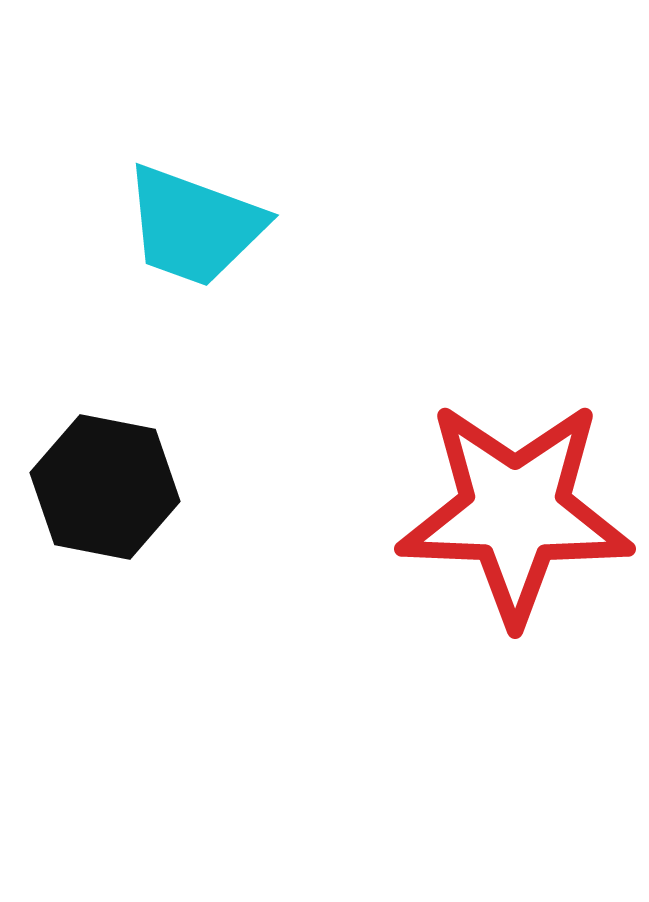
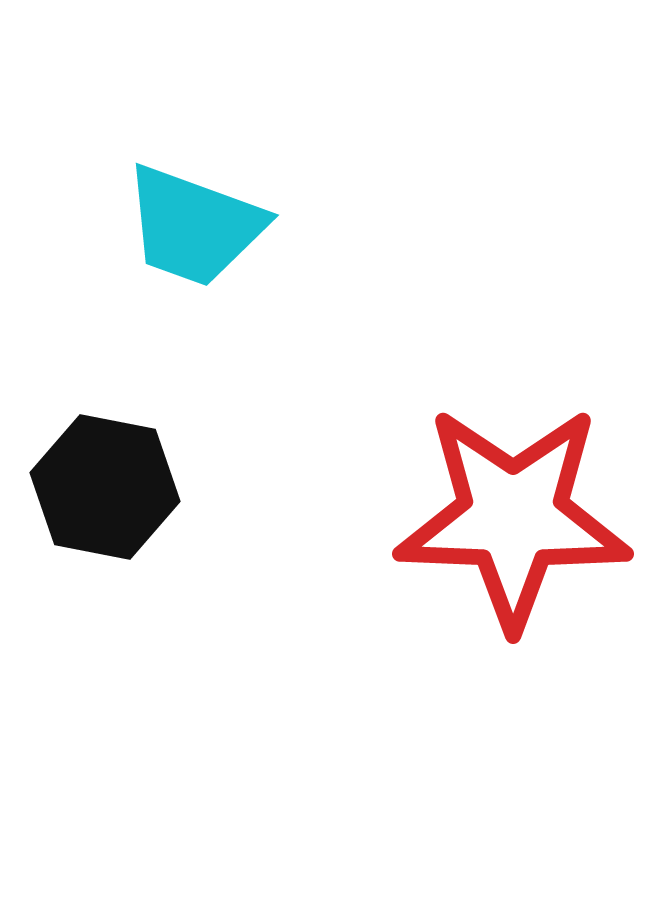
red star: moved 2 px left, 5 px down
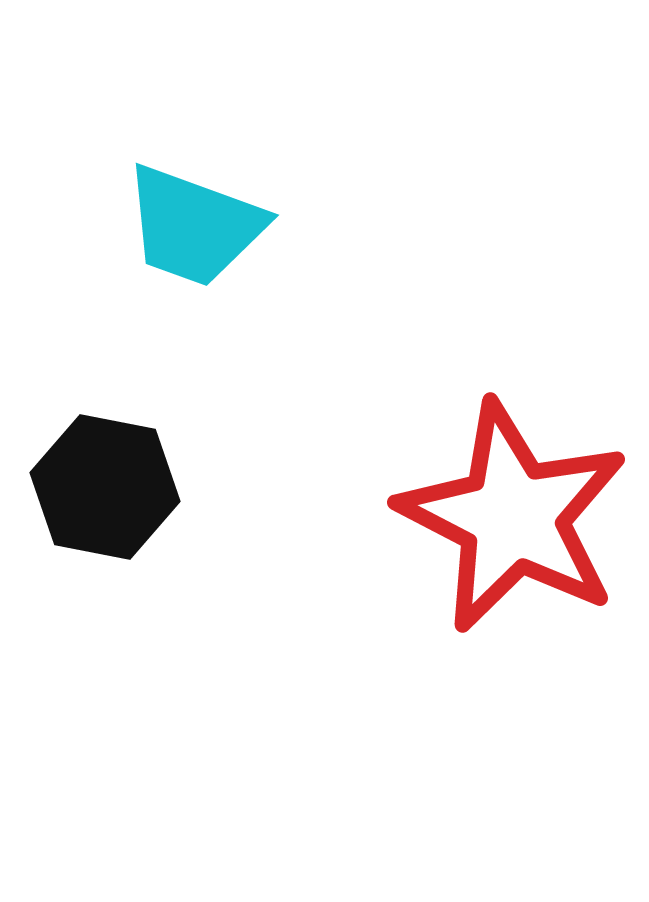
red star: rotated 25 degrees clockwise
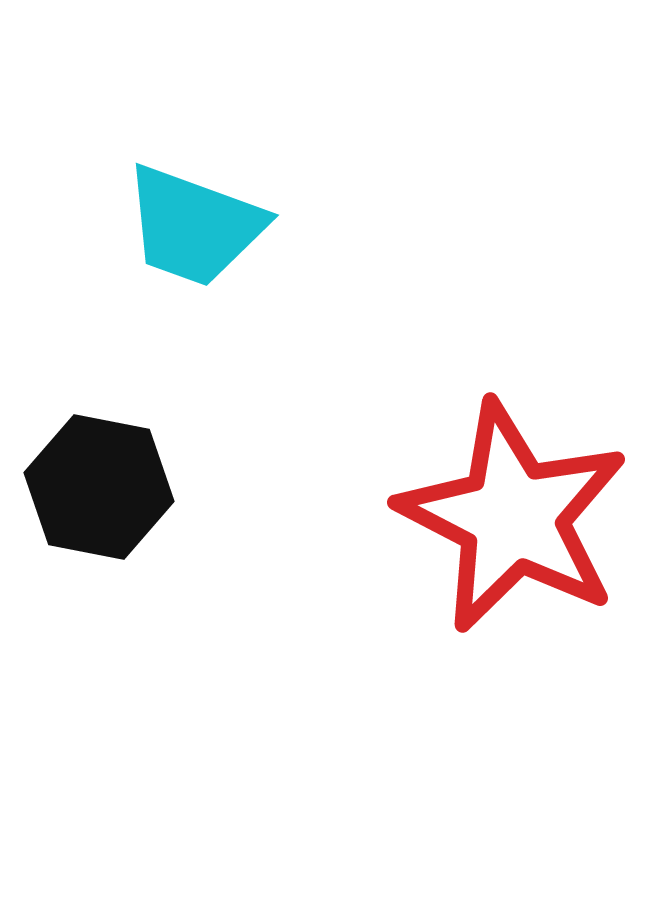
black hexagon: moved 6 px left
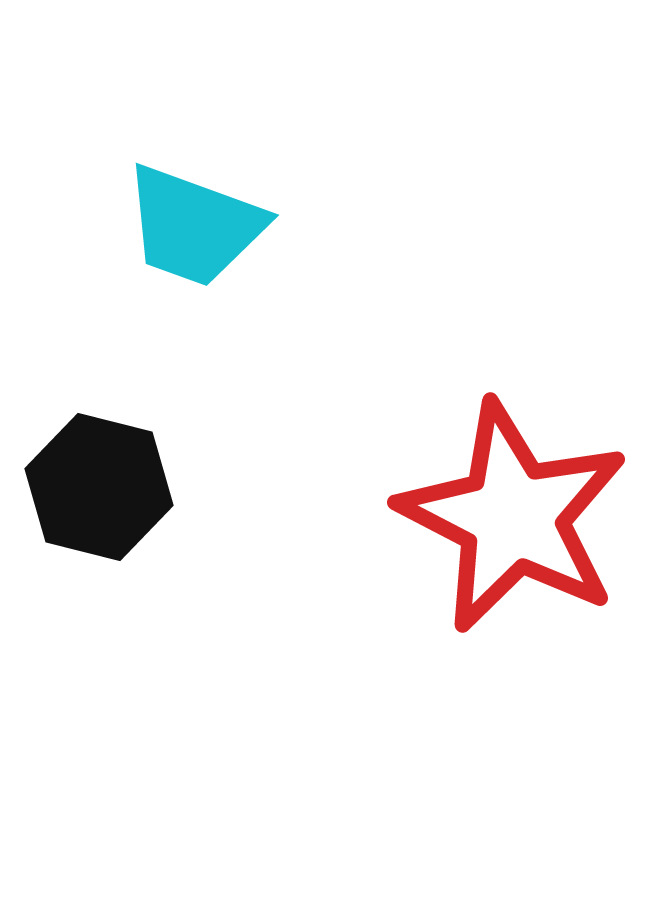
black hexagon: rotated 3 degrees clockwise
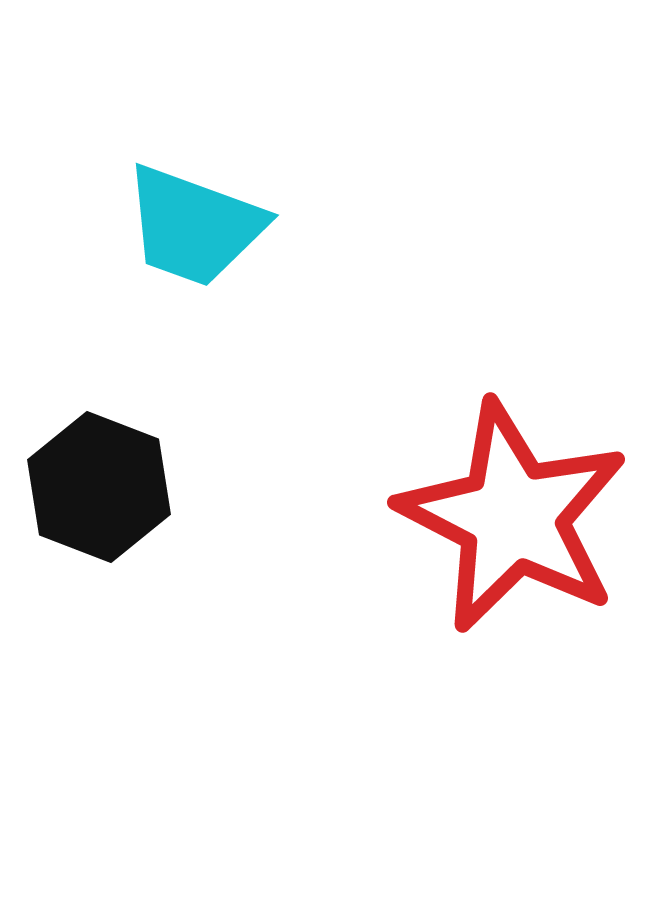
black hexagon: rotated 7 degrees clockwise
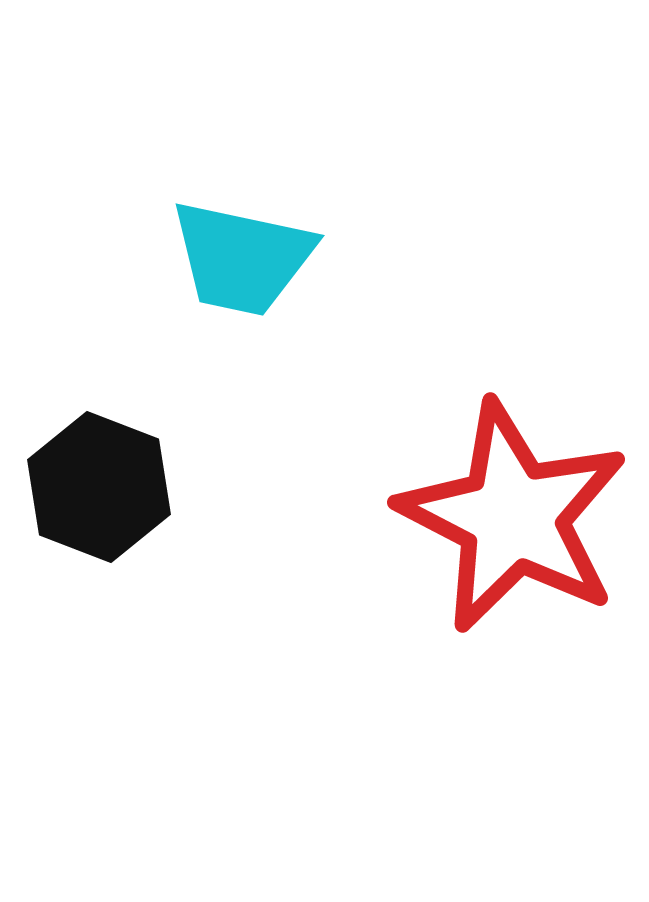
cyan trapezoid: moved 48 px right, 32 px down; rotated 8 degrees counterclockwise
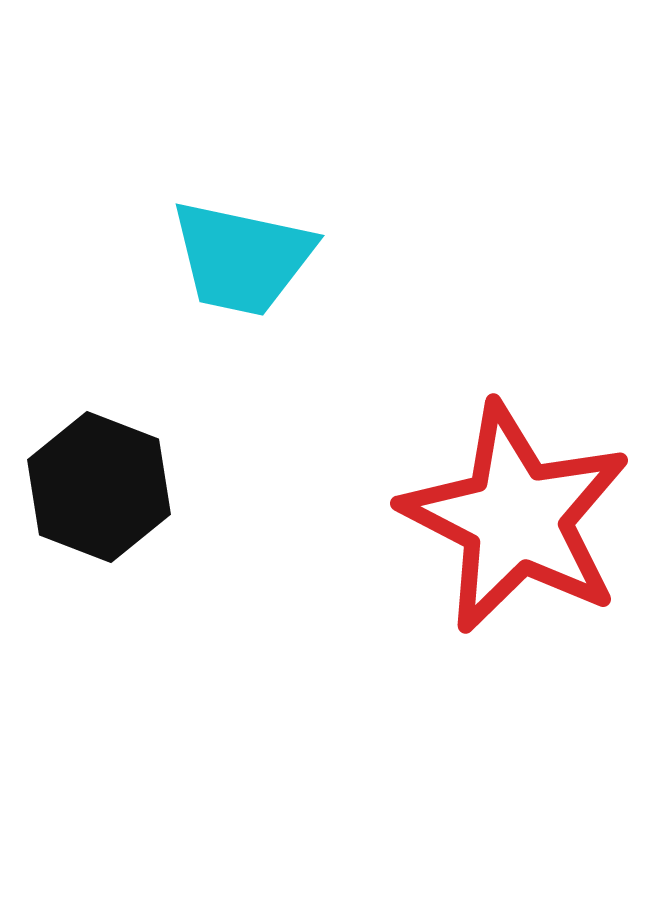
red star: moved 3 px right, 1 px down
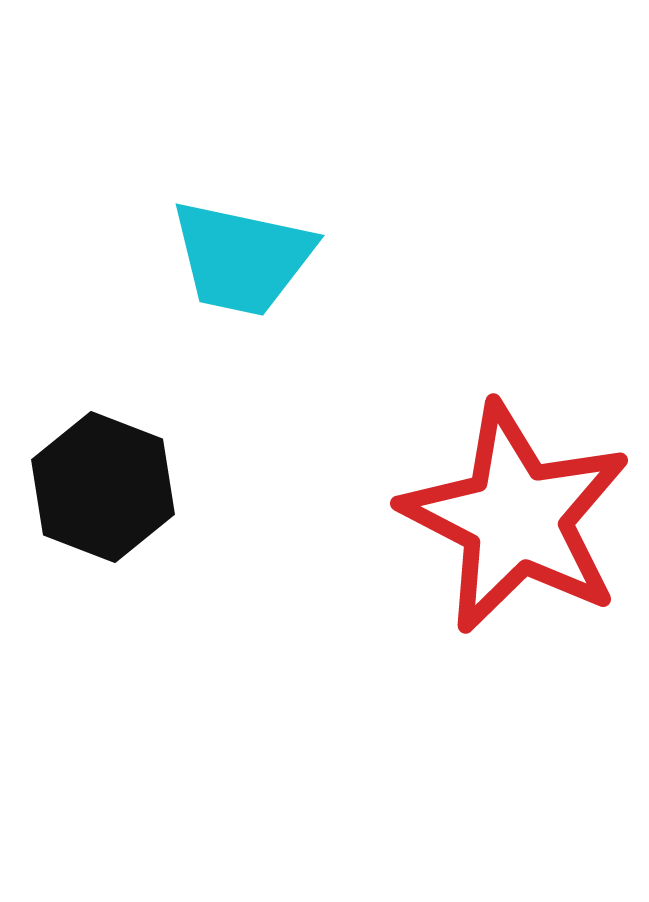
black hexagon: moved 4 px right
